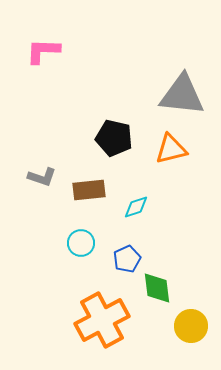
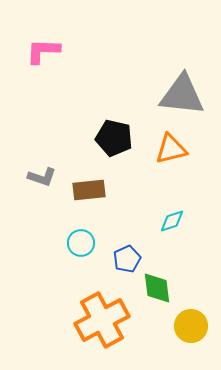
cyan diamond: moved 36 px right, 14 px down
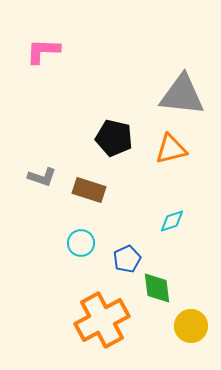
brown rectangle: rotated 24 degrees clockwise
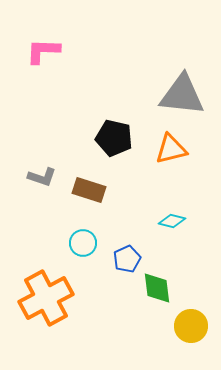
cyan diamond: rotated 32 degrees clockwise
cyan circle: moved 2 px right
orange cross: moved 56 px left, 22 px up
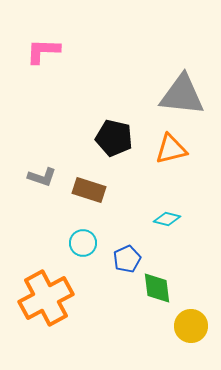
cyan diamond: moved 5 px left, 2 px up
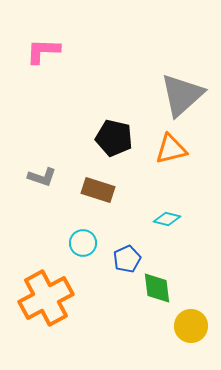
gray triangle: rotated 48 degrees counterclockwise
brown rectangle: moved 9 px right
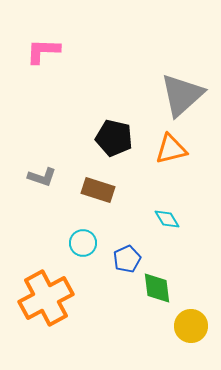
cyan diamond: rotated 44 degrees clockwise
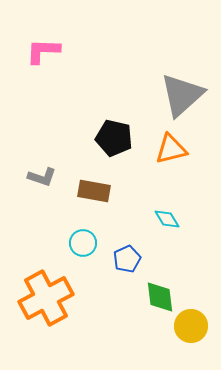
brown rectangle: moved 4 px left, 1 px down; rotated 8 degrees counterclockwise
green diamond: moved 3 px right, 9 px down
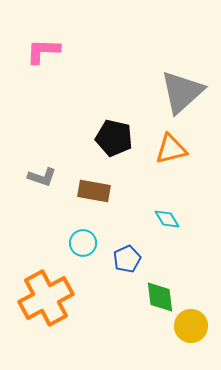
gray triangle: moved 3 px up
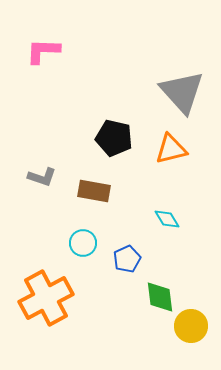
gray triangle: rotated 30 degrees counterclockwise
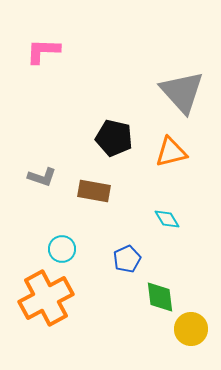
orange triangle: moved 3 px down
cyan circle: moved 21 px left, 6 px down
yellow circle: moved 3 px down
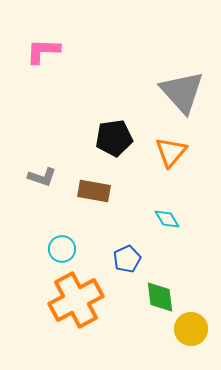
black pentagon: rotated 21 degrees counterclockwise
orange triangle: rotated 36 degrees counterclockwise
orange cross: moved 30 px right, 2 px down
